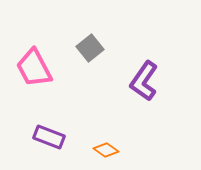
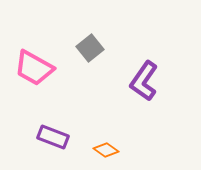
pink trapezoid: rotated 33 degrees counterclockwise
purple rectangle: moved 4 px right
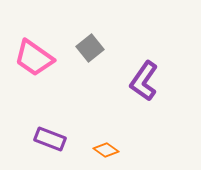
pink trapezoid: moved 10 px up; rotated 6 degrees clockwise
purple rectangle: moved 3 px left, 2 px down
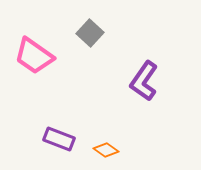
gray square: moved 15 px up; rotated 8 degrees counterclockwise
pink trapezoid: moved 2 px up
purple rectangle: moved 9 px right
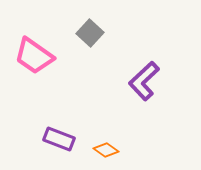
purple L-shape: rotated 12 degrees clockwise
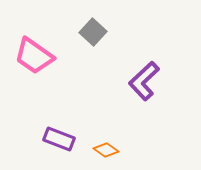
gray square: moved 3 px right, 1 px up
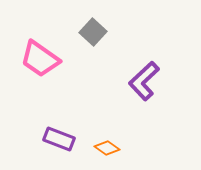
pink trapezoid: moved 6 px right, 3 px down
orange diamond: moved 1 px right, 2 px up
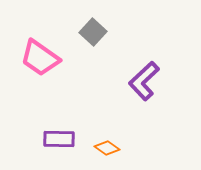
pink trapezoid: moved 1 px up
purple rectangle: rotated 20 degrees counterclockwise
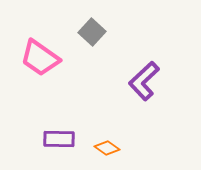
gray square: moved 1 px left
